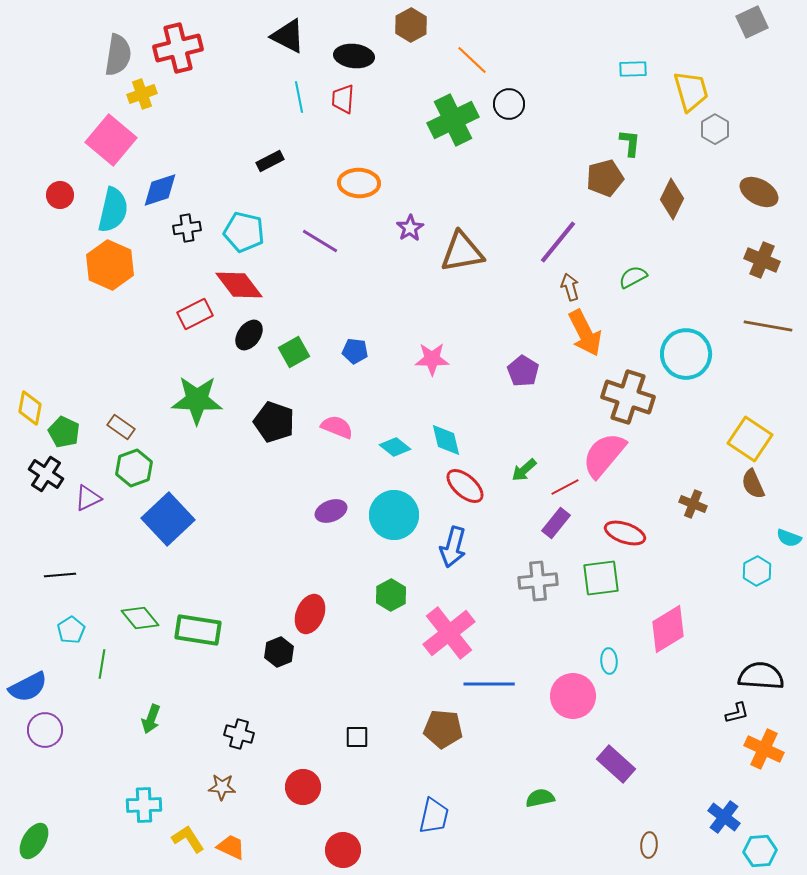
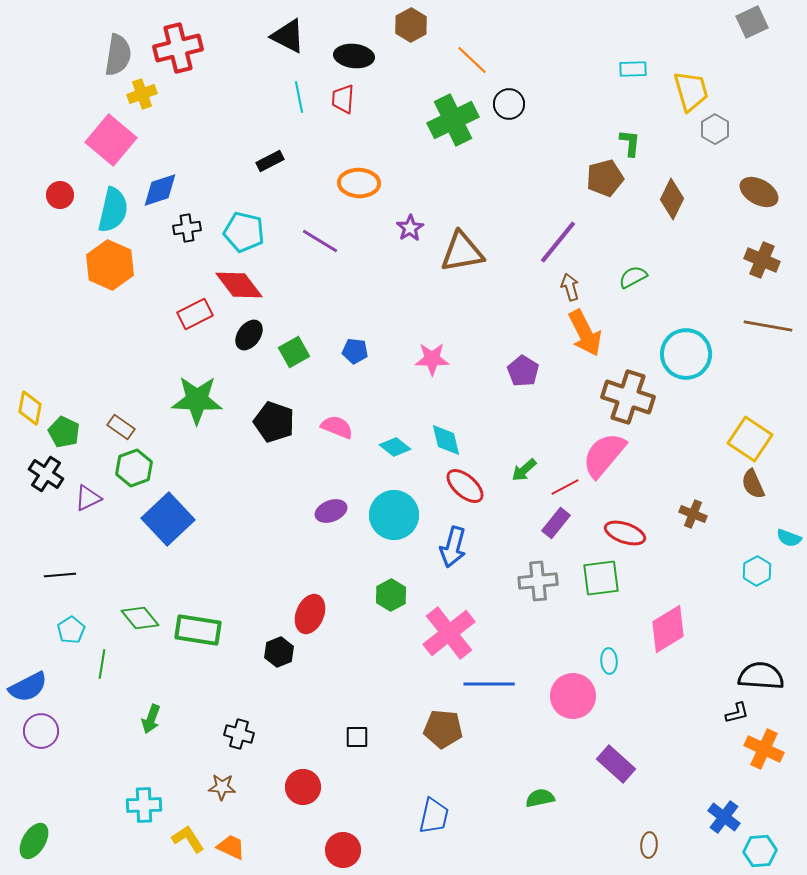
brown cross at (693, 504): moved 10 px down
purple circle at (45, 730): moved 4 px left, 1 px down
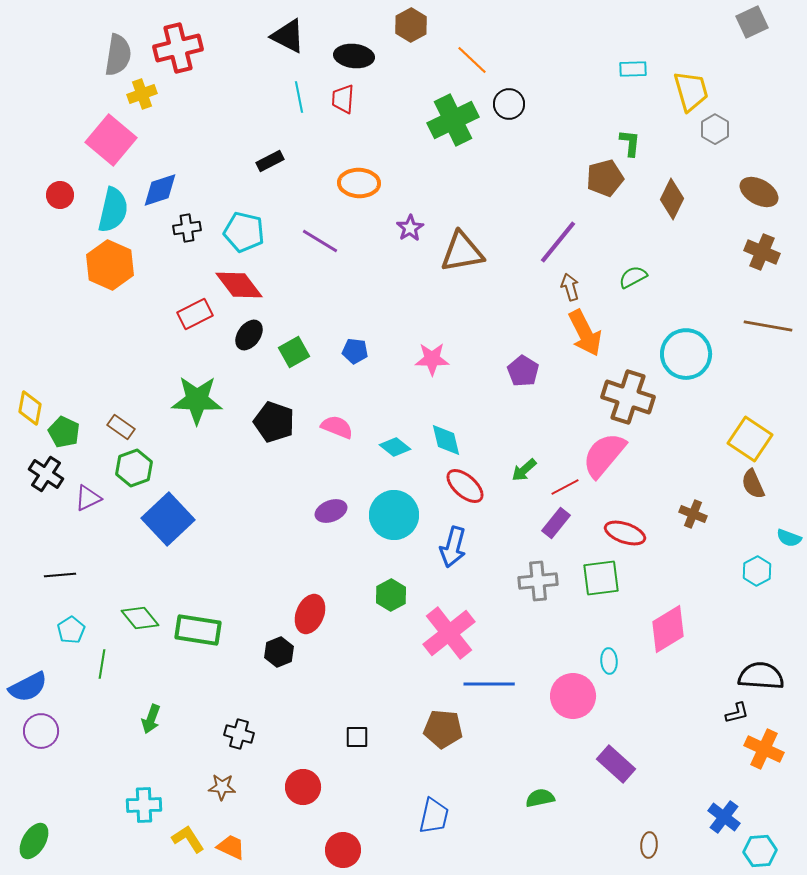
brown cross at (762, 260): moved 8 px up
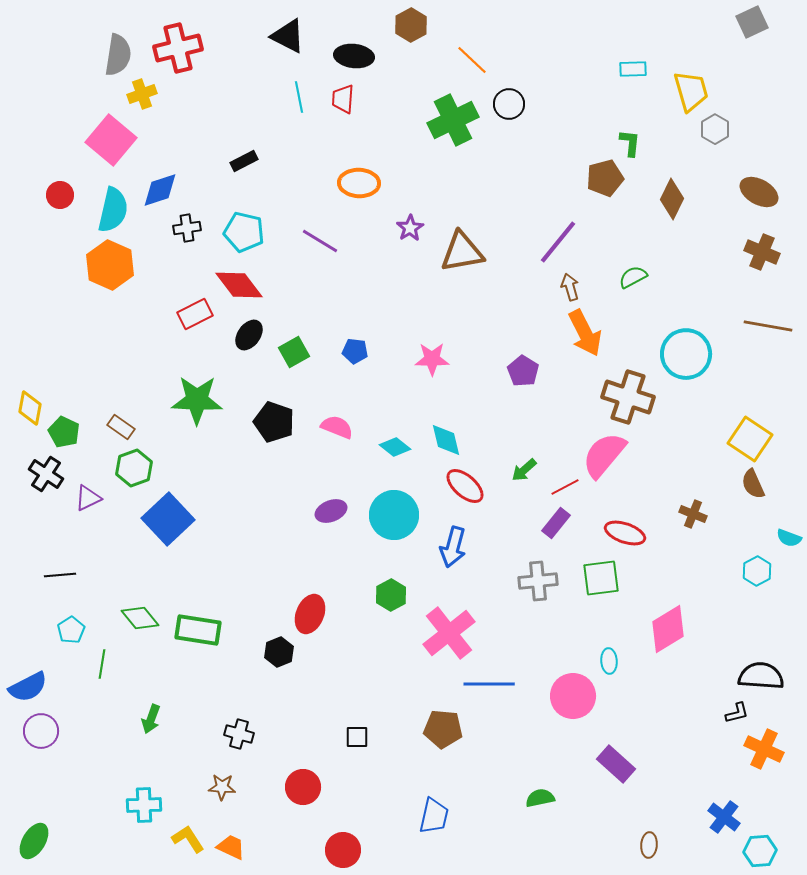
black rectangle at (270, 161): moved 26 px left
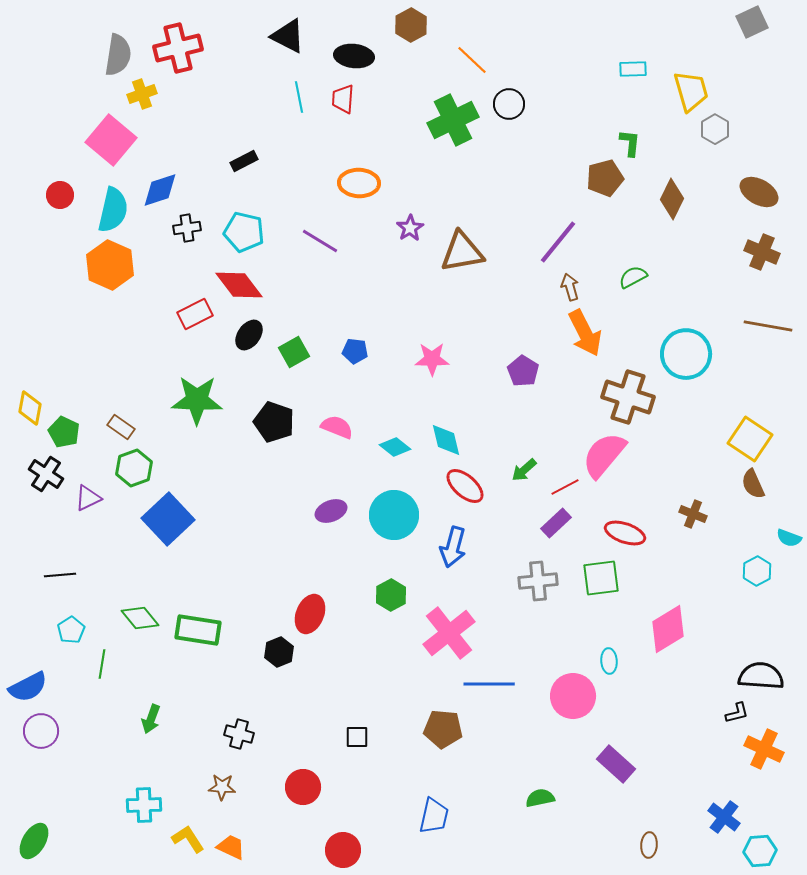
purple rectangle at (556, 523): rotated 8 degrees clockwise
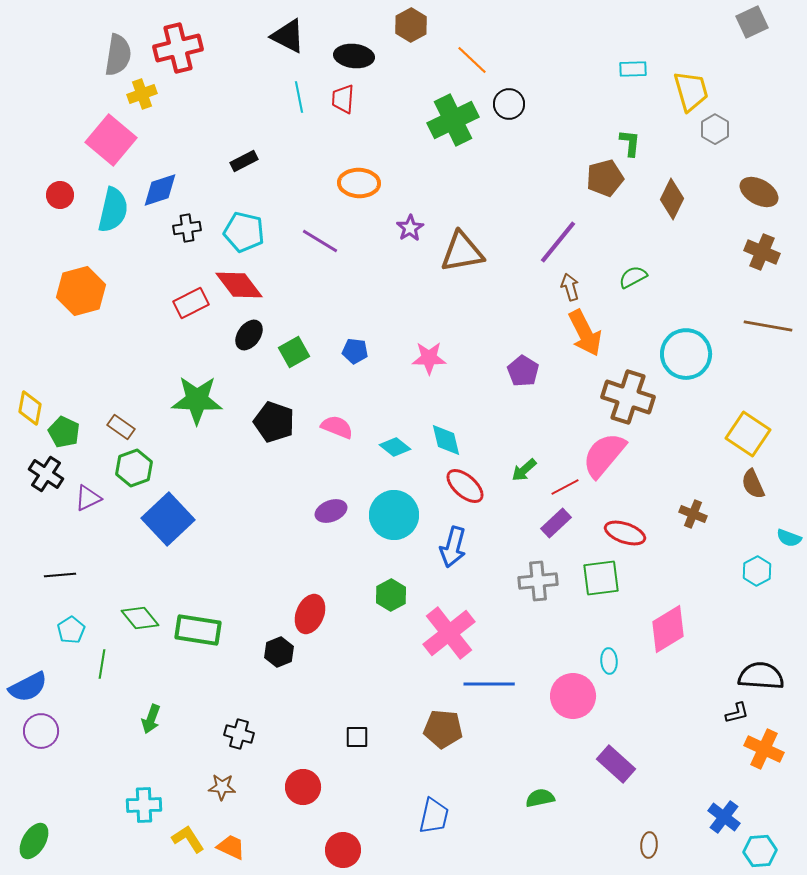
orange hexagon at (110, 265): moved 29 px left, 26 px down; rotated 21 degrees clockwise
red rectangle at (195, 314): moved 4 px left, 11 px up
pink star at (432, 359): moved 3 px left, 1 px up
yellow square at (750, 439): moved 2 px left, 5 px up
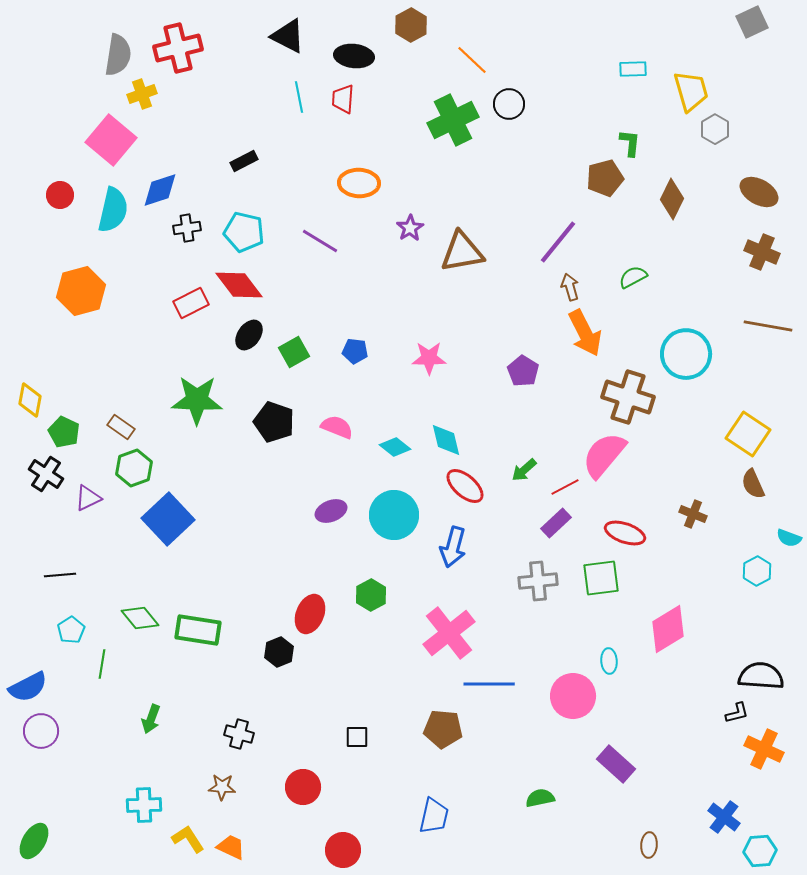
yellow diamond at (30, 408): moved 8 px up
green hexagon at (391, 595): moved 20 px left
